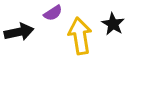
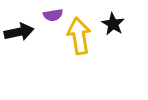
purple semicircle: moved 2 px down; rotated 24 degrees clockwise
yellow arrow: moved 1 px left
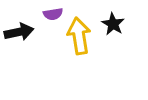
purple semicircle: moved 1 px up
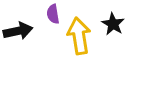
purple semicircle: rotated 90 degrees clockwise
black arrow: moved 1 px left, 1 px up
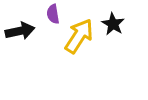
black arrow: moved 2 px right
yellow arrow: rotated 42 degrees clockwise
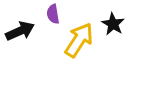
black arrow: rotated 12 degrees counterclockwise
yellow arrow: moved 4 px down
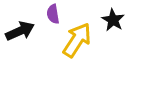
black star: moved 4 px up
yellow arrow: moved 2 px left
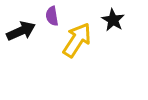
purple semicircle: moved 1 px left, 2 px down
black arrow: moved 1 px right
